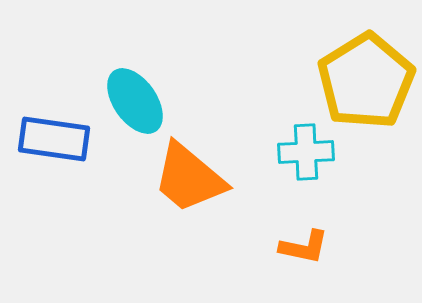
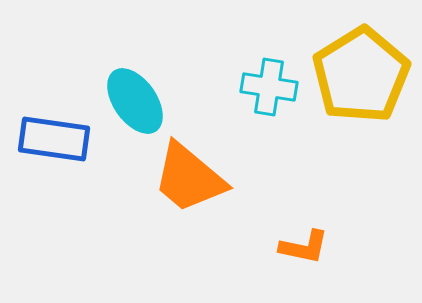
yellow pentagon: moved 5 px left, 6 px up
cyan cross: moved 37 px left, 65 px up; rotated 12 degrees clockwise
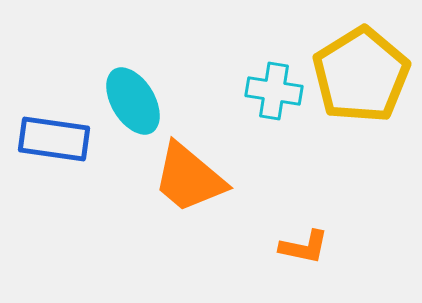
cyan cross: moved 5 px right, 4 px down
cyan ellipse: moved 2 px left; rotated 4 degrees clockwise
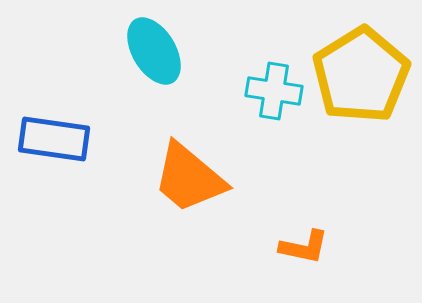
cyan ellipse: moved 21 px right, 50 px up
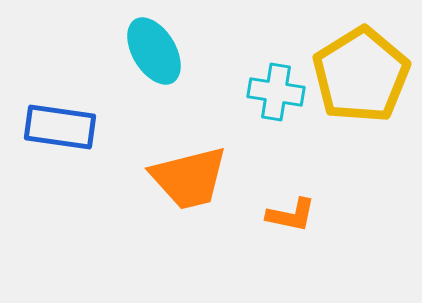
cyan cross: moved 2 px right, 1 px down
blue rectangle: moved 6 px right, 12 px up
orange trapezoid: rotated 54 degrees counterclockwise
orange L-shape: moved 13 px left, 32 px up
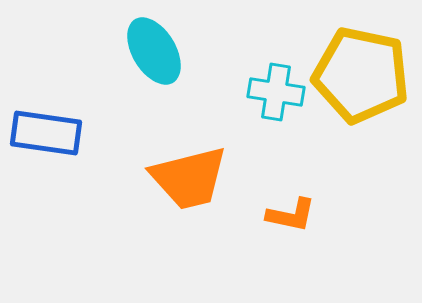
yellow pentagon: rotated 28 degrees counterclockwise
blue rectangle: moved 14 px left, 6 px down
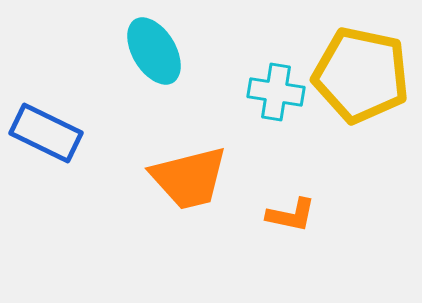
blue rectangle: rotated 18 degrees clockwise
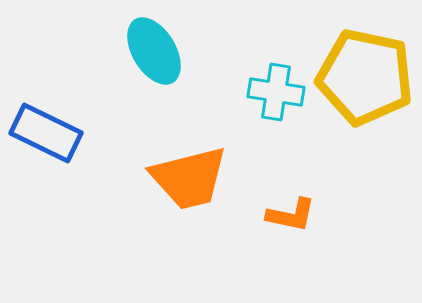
yellow pentagon: moved 4 px right, 2 px down
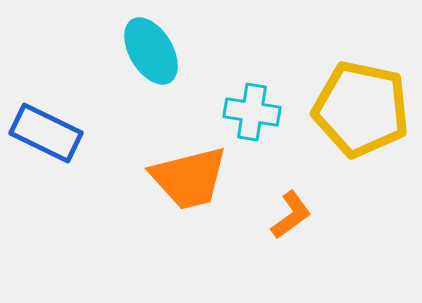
cyan ellipse: moved 3 px left
yellow pentagon: moved 4 px left, 32 px down
cyan cross: moved 24 px left, 20 px down
orange L-shape: rotated 48 degrees counterclockwise
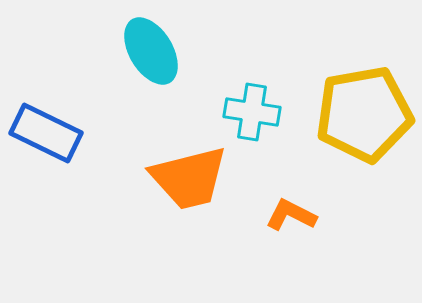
yellow pentagon: moved 3 px right, 5 px down; rotated 22 degrees counterclockwise
orange L-shape: rotated 117 degrees counterclockwise
